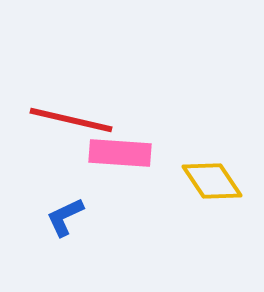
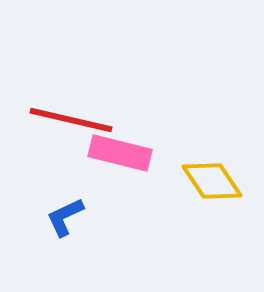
pink rectangle: rotated 10 degrees clockwise
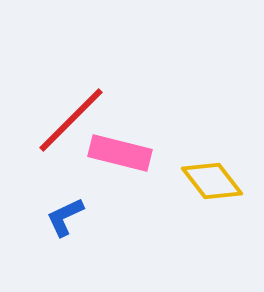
red line: rotated 58 degrees counterclockwise
yellow diamond: rotated 4 degrees counterclockwise
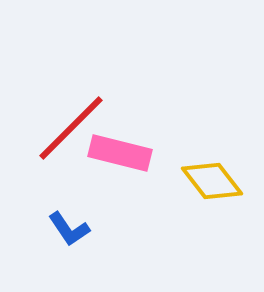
red line: moved 8 px down
blue L-shape: moved 4 px right, 12 px down; rotated 99 degrees counterclockwise
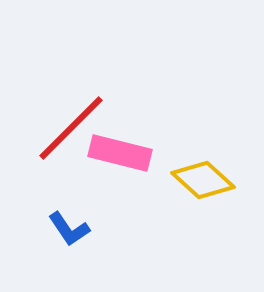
yellow diamond: moved 9 px left, 1 px up; rotated 10 degrees counterclockwise
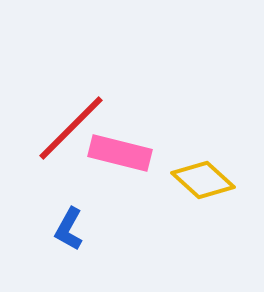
blue L-shape: rotated 63 degrees clockwise
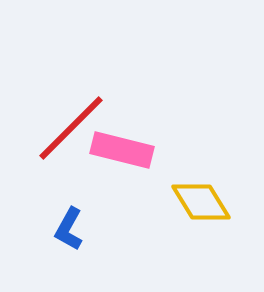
pink rectangle: moved 2 px right, 3 px up
yellow diamond: moved 2 px left, 22 px down; rotated 16 degrees clockwise
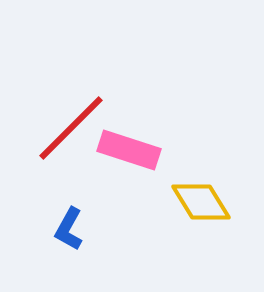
pink rectangle: moved 7 px right; rotated 4 degrees clockwise
